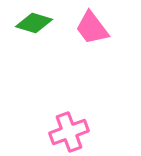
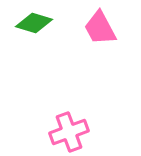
pink trapezoid: moved 8 px right; rotated 9 degrees clockwise
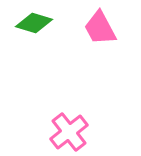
pink cross: rotated 18 degrees counterclockwise
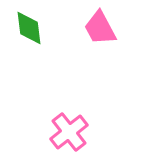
green diamond: moved 5 px left, 5 px down; rotated 66 degrees clockwise
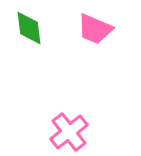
pink trapezoid: moved 5 px left, 1 px down; rotated 39 degrees counterclockwise
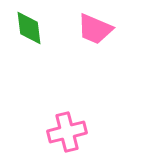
pink cross: moved 2 px left; rotated 24 degrees clockwise
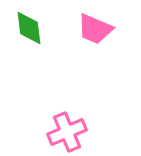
pink cross: rotated 9 degrees counterclockwise
